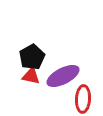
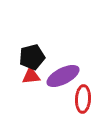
black pentagon: rotated 15 degrees clockwise
red triangle: rotated 18 degrees counterclockwise
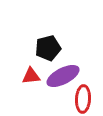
black pentagon: moved 16 px right, 9 px up
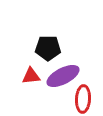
black pentagon: rotated 15 degrees clockwise
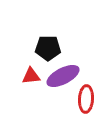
red ellipse: moved 3 px right
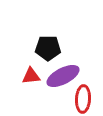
red ellipse: moved 3 px left
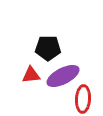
red triangle: moved 1 px up
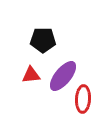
black pentagon: moved 5 px left, 8 px up
purple ellipse: rotated 24 degrees counterclockwise
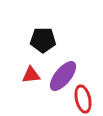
red ellipse: rotated 16 degrees counterclockwise
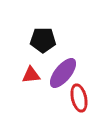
purple ellipse: moved 3 px up
red ellipse: moved 4 px left, 1 px up
